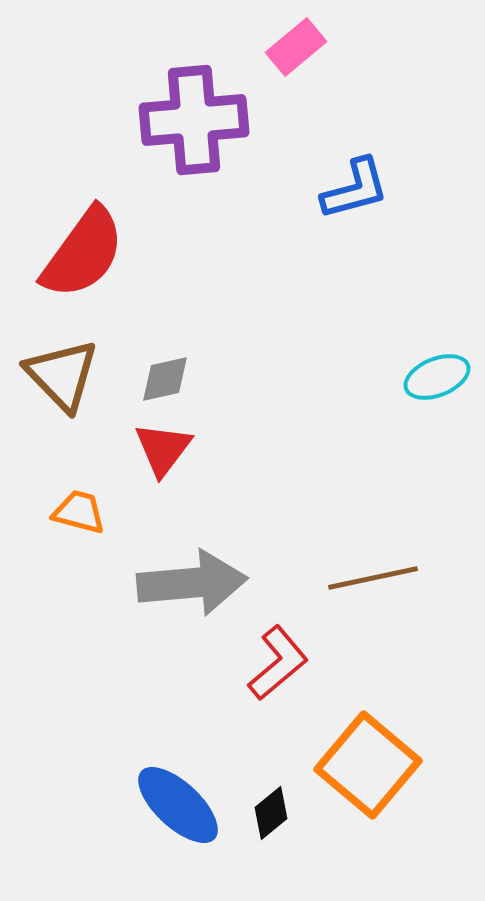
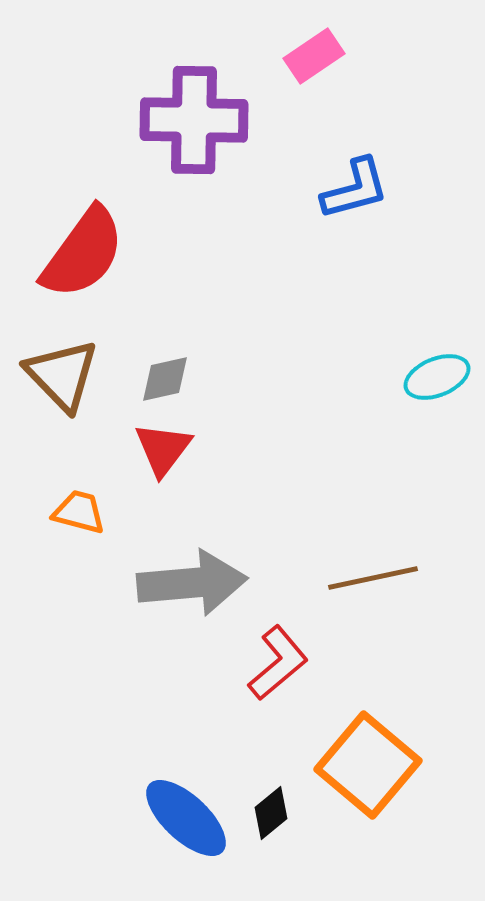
pink rectangle: moved 18 px right, 9 px down; rotated 6 degrees clockwise
purple cross: rotated 6 degrees clockwise
blue ellipse: moved 8 px right, 13 px down
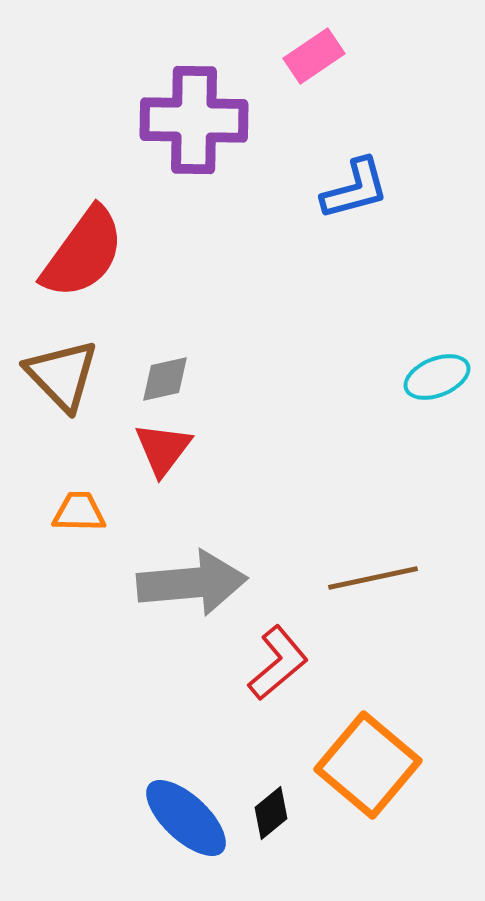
orange trapezoid: rotated 14 degrees counterclockwise
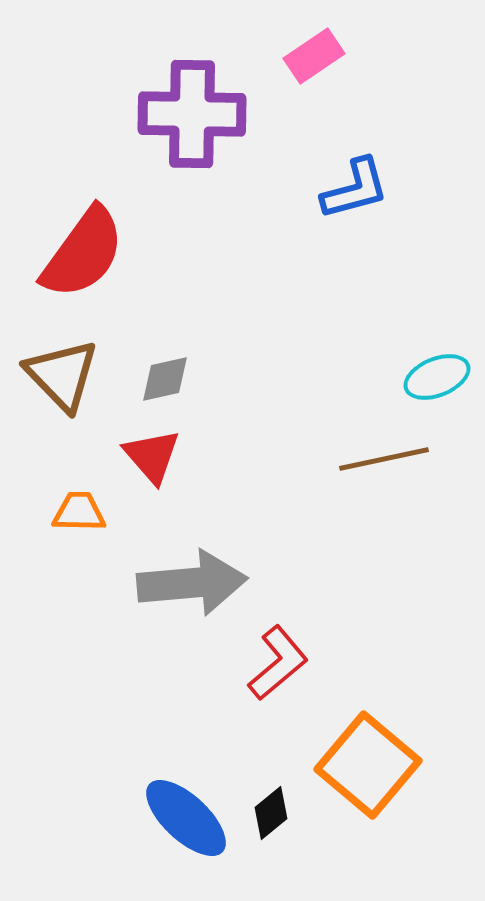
purple cross: moved 2 px left, 6 px up
red triangle: moved 11 px left, 7 px down; rotated 18 degrees counterclockwise
brown line: moved 11 px right, 119 px up
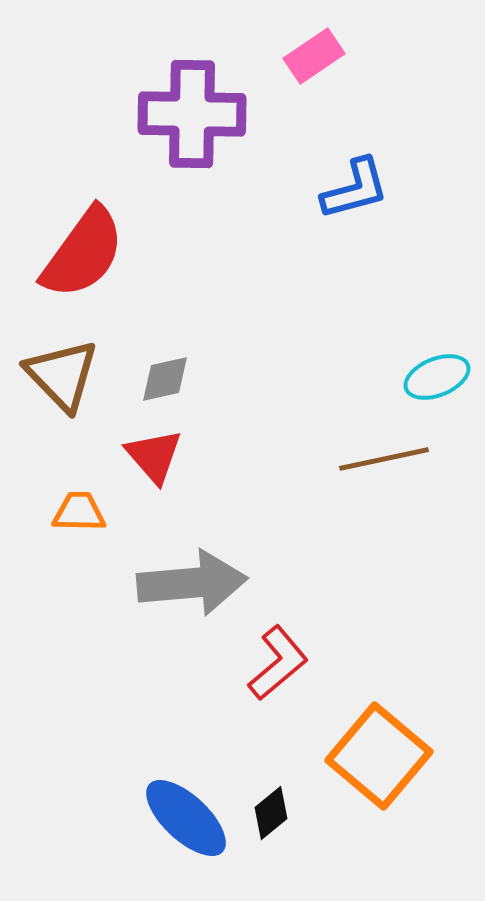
red triangle: moved 2 px right
orange square: moved 11 px right, 9 px up
